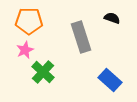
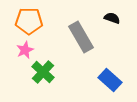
gray rectangle: rotated 12 degrees counterclockwise
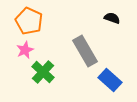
orange pentagon: rotated 24 degrees clockwise
gray rectangle: moved 4 px right, 14 px down
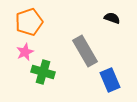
orange pentagon: moved 1 px down; rotated 28 degrees clockwise
pink star: moved 2 px down
green cross: rotated 25 degrees counterclockwise
blue rectangle: rotated 25 degrees clockwise
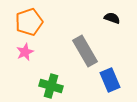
green cross: moved 8 px right, 14 px down
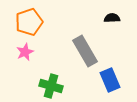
black semicircle: rotated 21 degrees counterclockwise
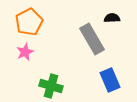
orange pentagon: rotated 8 degrees counterclockwise
gray rectangle: moved 7 px right, 12 px up
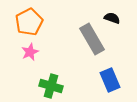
black semicircle: rotated 21 degrees clockwise
pink star: moved 5 px right
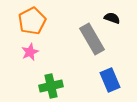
orange pentagon: moved 3 px right, 1 px up
green cross: rotated 30 degrees counterclockwise
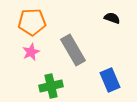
orange pentagon: moved 1 px down; rotated 24 degrees clockwise
gray rectangle: moved 19 px left, 11 px down
pink star: moved 1 px right
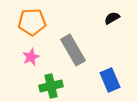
black semicircle: rotated 49 degrees counterclockwise
pink star: moved 5 px down
